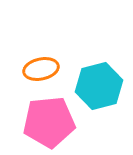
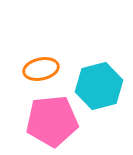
pink pentagon: moved 3 px right, 1 px up
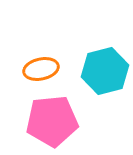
cyan hexagon: moved 6 px right, 15 px up
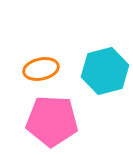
pink pentagon: rotated 9 degrees clockwise
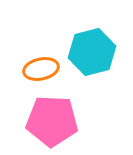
cyan hexagon: moved 13 px left, 19 px up
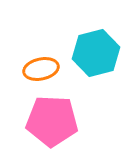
cyan hexagon: moved 4 px right, 1 px down
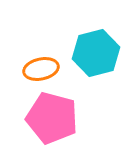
pink pentagon: moved 3 px up; rotated 12 degrees clockwise
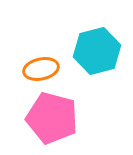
cyan hexagon: moved 1 px right, 2 px up
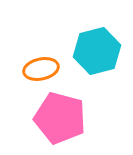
pink pentagon: moved 8 px right
